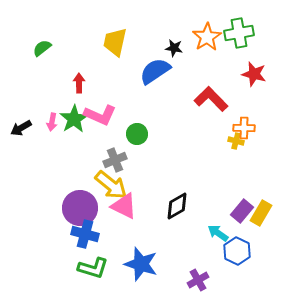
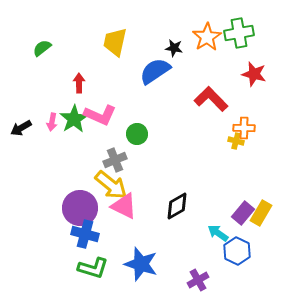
purple rectangle: moved 1 px right, 2 px down
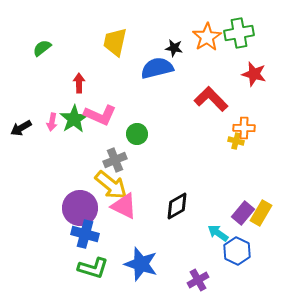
blue semicircle: moved 2 px right, 3 px up; rotated 20 degrees clockwise
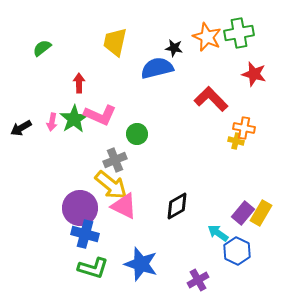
orange star: rotated 16 degrees counterclockwise
orange cross: rotated 10 degrees clockwise
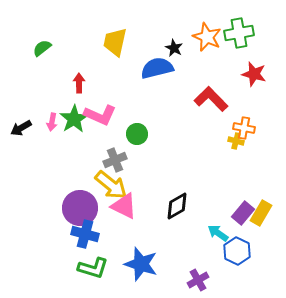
black star: rotated 18 degrees clockwise
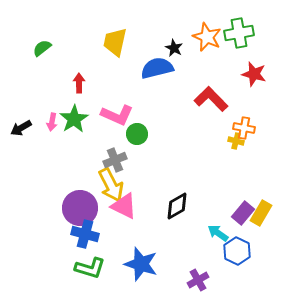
pink L-shape: moved 17 px right
yellow arrow: rotated 24 degrees clockwise
green L-shape: moved 3 px left
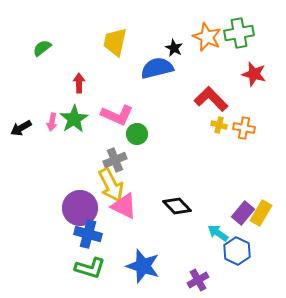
yellow cross: moved 17 px left, 16 px up
black diamond: rotated 76 degrees clockwise
blue cross: moved 3 px right
blue star: moved 2 px right, 2 px down
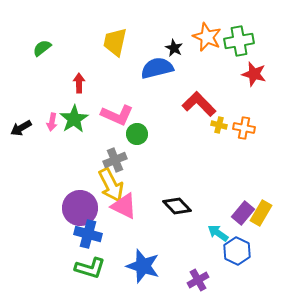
green cross: moved 8 px down
red L-shape: moved 12 px left, 5 px down
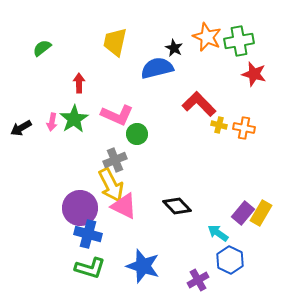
blue hexagon: moved 7 px left, 9 px down
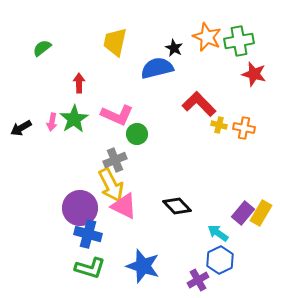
blue hexagon: moved 10 px left; rotated 8 degrees clockwise
